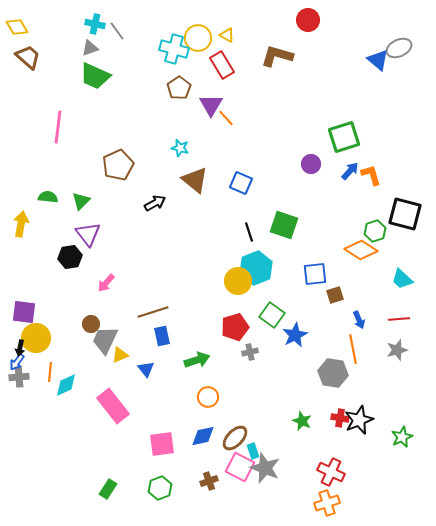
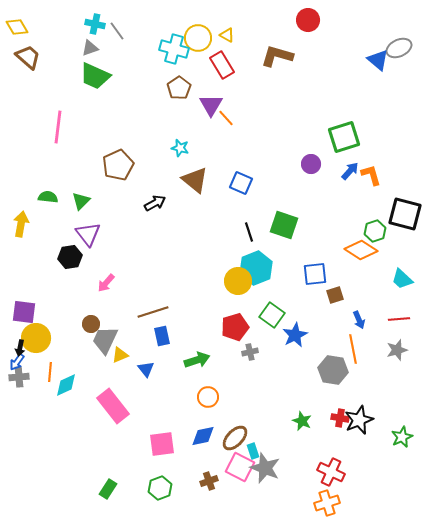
gray hexagon at (333, 373): moved 3 px up
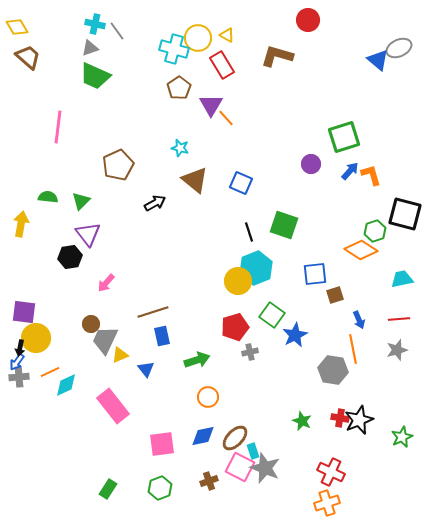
cyan trapezoid at (402, 279): rotated 125 degrees clockwise
orange line at (50, 372): rotated 60 degrees clockwise
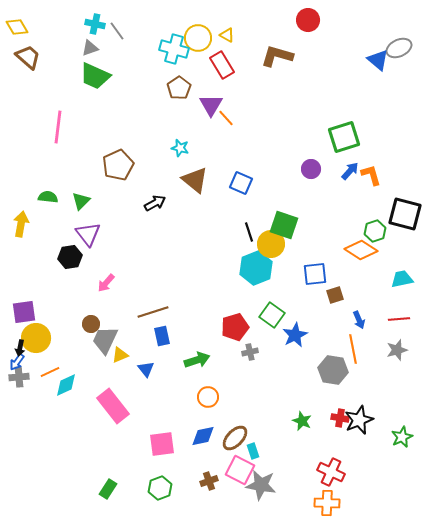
purple circle at (311, 164): moved 5 px down
yellow circle at (238, 281): moved 33 px right, 37 px up
purple square at (24, 312): rotated 15 degrees counterclockwise
pink square at (240, 467): moved 3 px down
gray star at (265, 468): moved 4 px left, 17 px down; rotated 12 degrees counterclockwise
orange cross at (327, 503): rotated 20 degrees clockwise
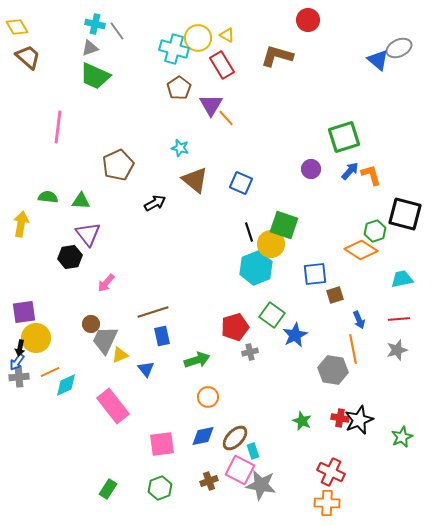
green triangle at (81, 201): rotated 48 degrees clockwise
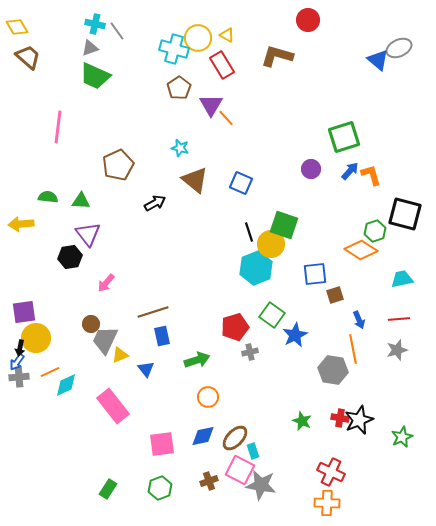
yellow arrow at (21, 224): rotated 105 degrees counterclockwise
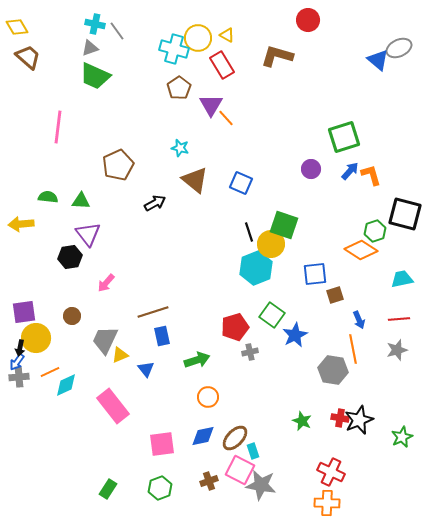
brown circle at (91, 324): moved 19 px left, 8 px up
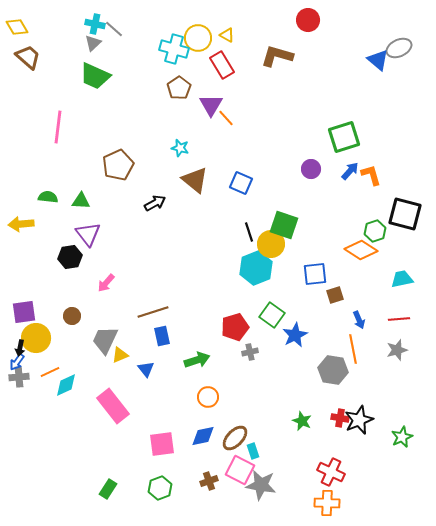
gray line at (117, 31): moved 3 px left, 2 px up; rotated 12 degrees counterclockwise
gray triangle at (90, 48): moved 3 px right, 5 px up; rotated 24 degrees counterclockwise
